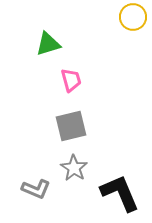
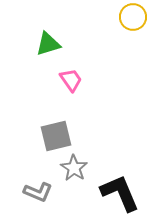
pink trapezoid: rotated 20 degrees counterclockwise
gray square: moved 15 px left, 10 px down
gray L-shape: moved 2 px right, 3 px down
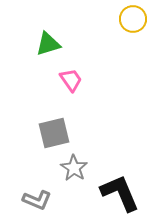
yellow circle: moved 2 px down
gray square: moved 2 px left, 3 px up
gray L-shape: moved 1 px left, 8 px down
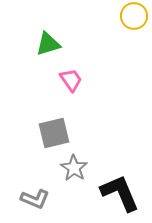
yellow circle: moved 1 px right, 3 px up
gray L-shape: moved 2 px left, 1 px up
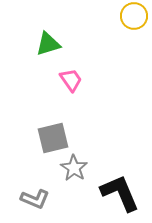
gray square: moved 1 px left, 5 px down
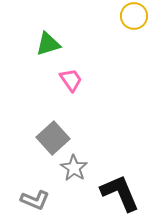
gray square: rotated 28 degrees counterclockwise
gray L-shape: moved 1 px down
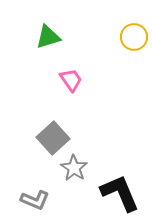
yellow circle: moved 21 px down
green triangle: moved 7 px up
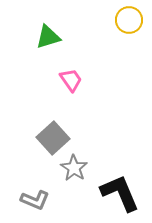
yellow circle: moved 5 px left, 17 px up
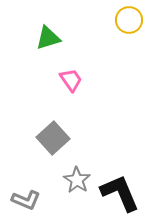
green triangle: moved 1 px down
gray star: moved 3 px right, 12 px down
gray L-shape: moved 9 px left
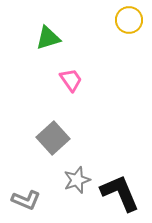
gray star: rotated 20 degrees clockwise
